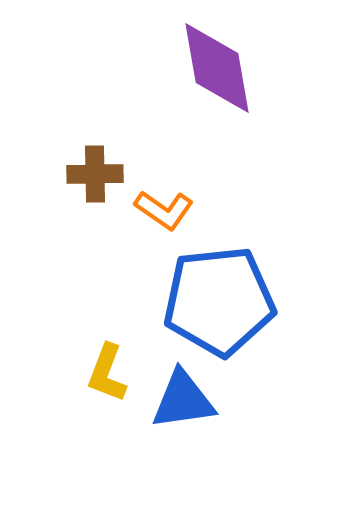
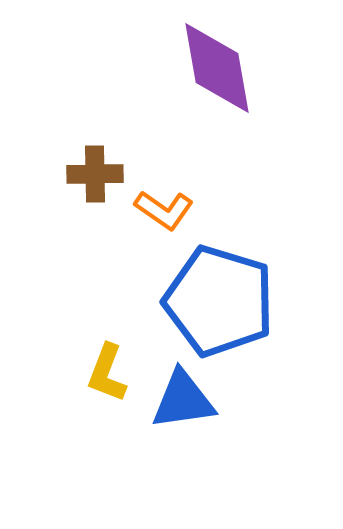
blue pentagon: rotated 23 degrees clockwise
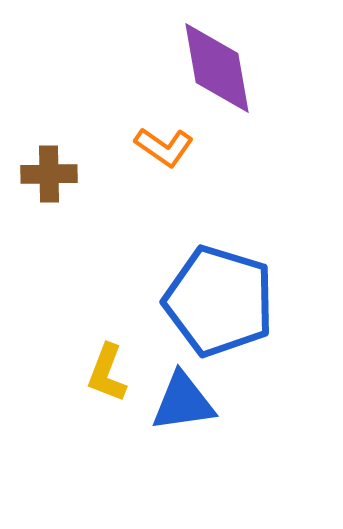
brown cross: moved 46 px left
orange L-shape: moved 63 px up
blue triangle: moved 2 px down
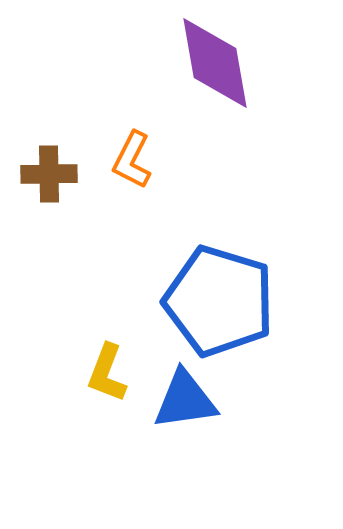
purple diamond: moved 2 px left, 5 px up
orange L-shape: moved 32 px left, 13 px down; rotated 82 degrees clockwise
blue triangle: moved 2 px right, 2 px up
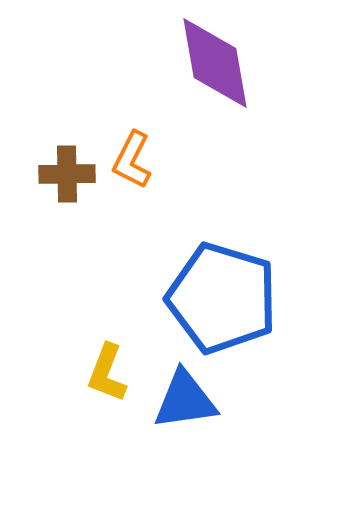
brown cross: moved 18 px right
blue pentagon: moved 3 px right, 3 px up
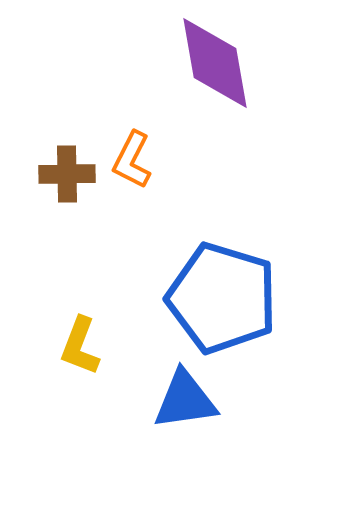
yellow L-shape: moved 27 px left, 27 px up
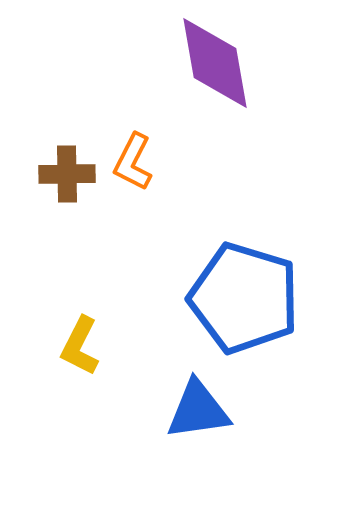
orange L-shape: moved 1 px right, 2 px down
blue pentagon: moved 22 px right
yellow L-shape: rotated 6 degrees clockwise
blue triangle: moved 13 px right, 10 px down
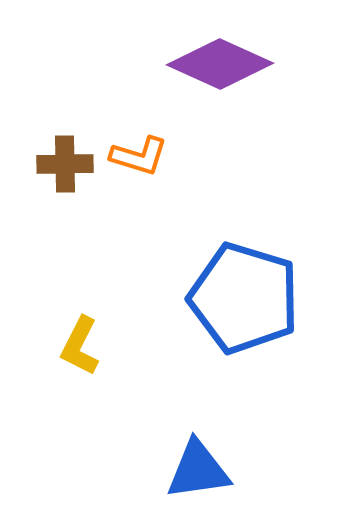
purple diamond: moved 5 px right, 1 px down; rotated 56 degrees counterclockwise
orange L-shape: moved 6 px right, 6 px up; rotated 100 degrees counterclockwise
brown cross: moved 2 px left, 10 px up
blue triangle: moved 60 px down
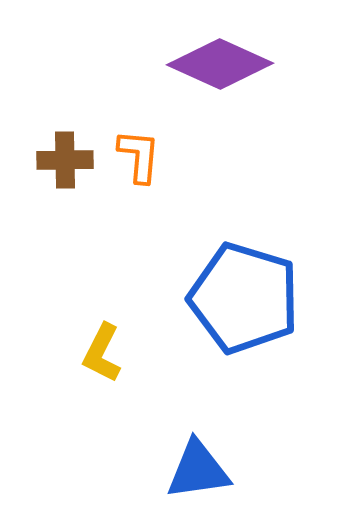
orange L-shape: rotated 102 degrees counterclockwise
brown cross: moved 4 px up
yellow L-shape: moved 22 px right, 7 px down
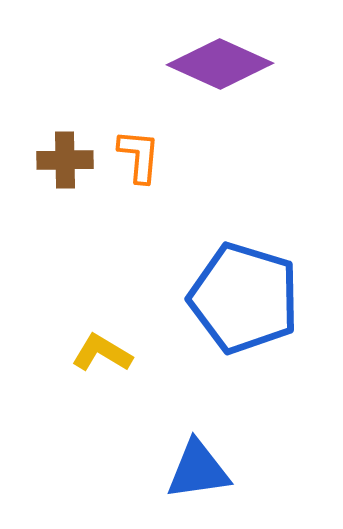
yellow L-shape: rotated 94 degrees clockwise
